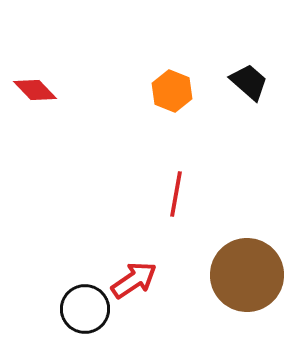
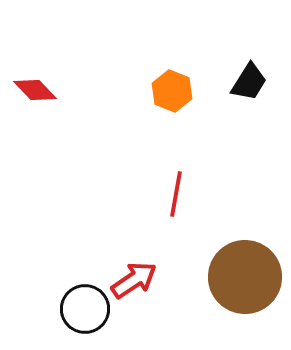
black trapezoid: rotated 81 degrees clockwise
brown circle: moved 2 px left, 2 px down
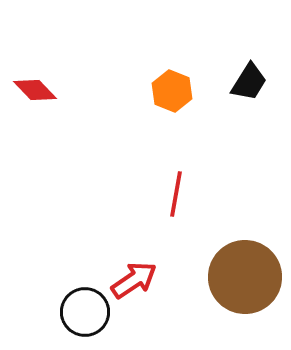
black circle: moved 3 px down
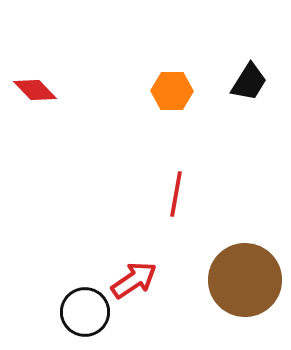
orange hexagon: rotated 21 degrees counterclockwise
brown circle: moved 3 px down
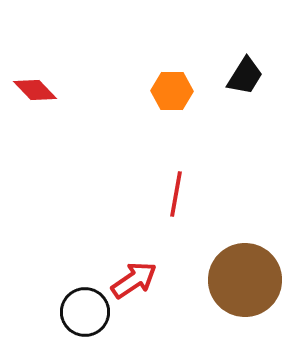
black trapezoid: moved 4 px left, 6 px up
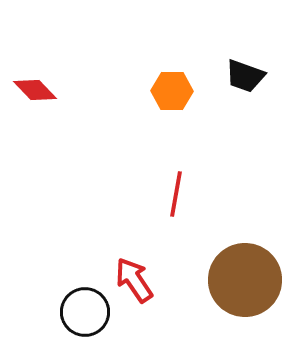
black trapezoid: rotated 78 degrees clockwise
red arrow: rotated 90 degrees counterclockwise
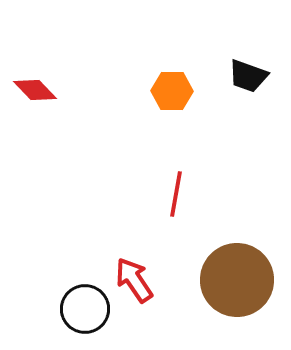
black trapezoid: moved 3 px right
brown circle: moved 8 px left
black circle: moved 3 px up
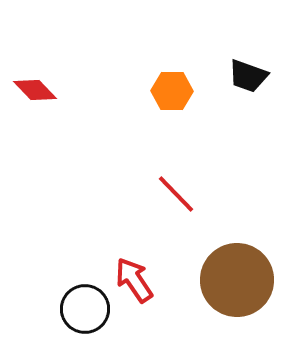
red line: rotated 54 degrees counterclockwise
